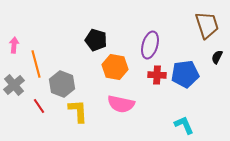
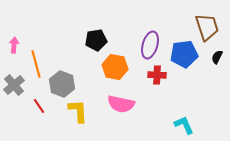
brown trapezoid: moved 2 px down
black pentagon: rotated 25 degrees counterclockwise
blue pentagon: moved 1 px left, 20 px up
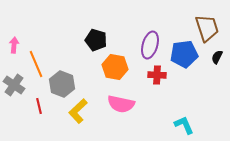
brown trapezoid: moved 1 px down
black pentagon: rotated 25 degrees clockwise
orange line: rotated 8 degrees counterclockwise
gray cross: rotated 15 degrees counterclockwise
red line: rotated 21 degrees clockwise
yellow L-shape: rotated 130 degrees counterclockwise
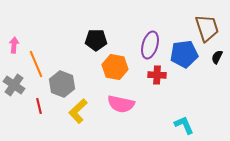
black pentagon: rotated 15 degrees counterclockwise
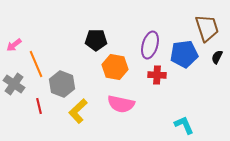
pink arrow: rotated 133 degrees counterclockwise
gray cross: moved 1 px up
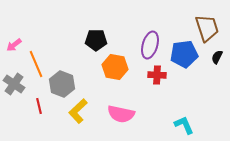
pink semicircle: moved 10 px down
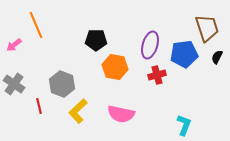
orange line: moved 39 px up
red cross: rotated 18 degrees counterclockwise
cyan L-shape: rotated 45 degrees clockwise
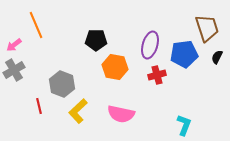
gray cross: moved 14 px up; rotated 25 degrees clockwise
